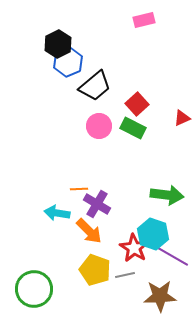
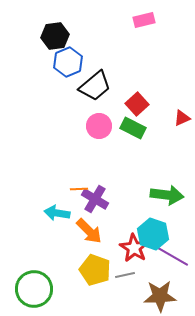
black hexagon: moved 3 px left, 8 px up; rotated 20 degrees clockwise
purple cross: moved 2 px left, 5 px up
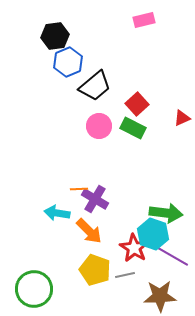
green arrow: moved 1 px left, 18 px down
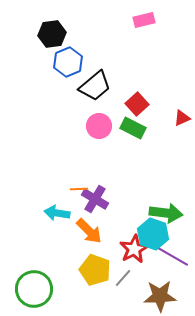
black hexagon: moved 3 px left, 2 px up
red star: moved 1 px down; rotated 12 degrees clockwise
gray line: moved 2 px left, 3 px down; rotated 36 degrees counterclockwise
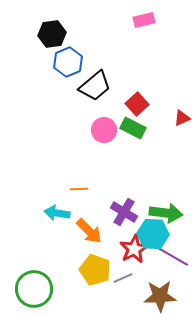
pink circle: moved 5 px right, 4 px down
purple cross: moved 29 px right, 13 px down
cyan hexagon: rotated 16 degrees counterclockwise
gray line: rotated 24 degrees clockwise
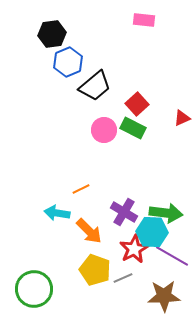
pink rectangle: rotated 20 degrees clockwise
orange line: moved 2 px right; rotated 24 degrees counterclockwise
cyan hexagon: moved 1 px left, 2 px up
brown star: moved 4 px right
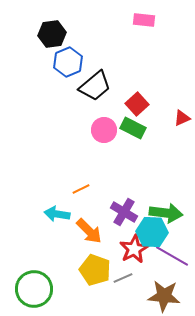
cyan arrow: moved 1 px down
brown star: rotated 8 degrees clockwise
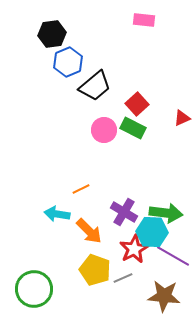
purple line: moved 1 px right
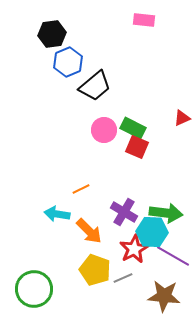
red square: moved 43 px down; rotated 25 degrees counterclockwise
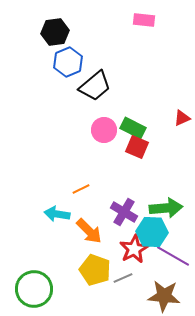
black hexagon: moved 3 px right, 2 px up
green arrow: moved 5 px up; rotated 12 degrees counterclockwise
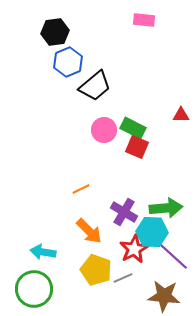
red triangle: moved 1 px left, 3 px up; rotated 24 degrees clockwise
cyan arrow: moved 14 px left, 38 px down
purple line: rotated 12 degrees clockwise
yellow pentagon: moved 1 px right
